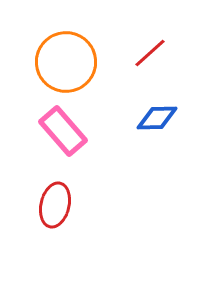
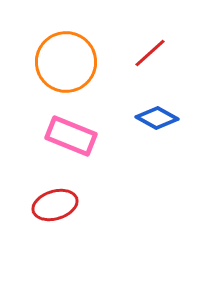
blue diamond: rotated 30 degrees clockwise
pink rectangle: moved 8 px right, 5 px down; rotated 27 degrees counterclockwise
red ellipse: rotated 60 degrees clockwise
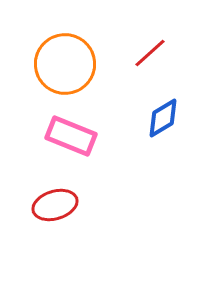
orange circle: moved 1 px left, 2 px down
blue diamond: moved 6 px right; rotated 60 degrees counterclockwise
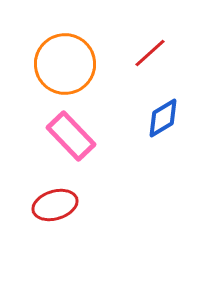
pink rectangle: rotated 24 degrees clockwise
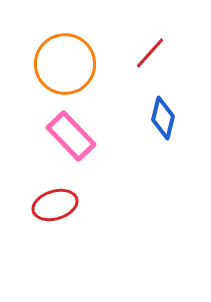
red line: rotated 6 degrees counterclockwise
blue diamond: rotated 45 degrees counterclockwise
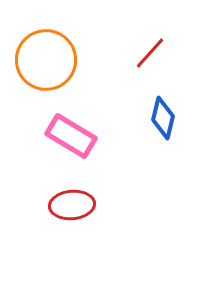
orange circle: moved 19 px left, 4 px up
pink rectangle: rotated 15 degrees counterclockwise
red ellipse: moved 17 px right; rotated 12 degrees clockwise
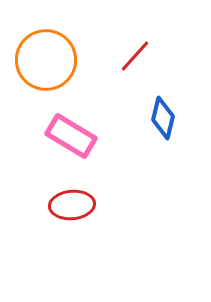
red line: moved 15 px left, 3 px down
